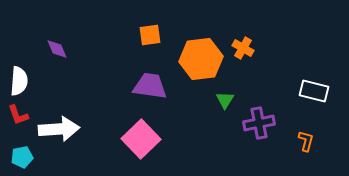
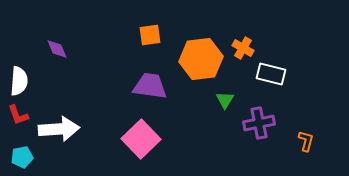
white rectangle: moved 43 px left, 17 px up
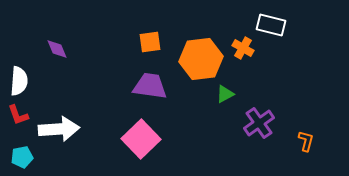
orange square: moved 7 px down
white rectangle: moved 49 px up
green triangle: moved 6 px up; rotated 30 degrees clockwise
purple cross: rotated 24 degrees counterclockwise
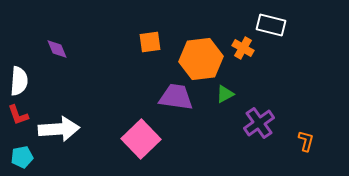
purple trapezoid: moved 26 px right, 11 px down
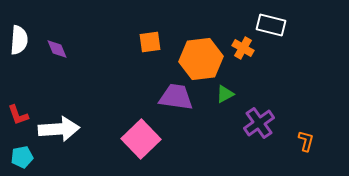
white semicircle: moved 41 px up
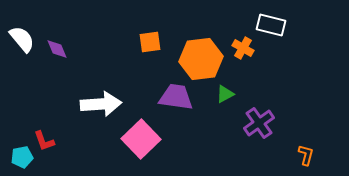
white semicircle: moved 3 px right, 1 px up; rotated 44 degrees counterclockwise
red L-shape: moved 26 px right, 26 px down
white arrow: moved 42 px right, 25 px up
orange L-shape: moved 14 px down
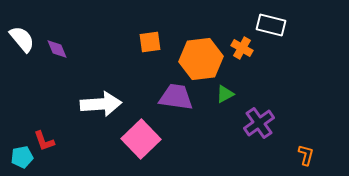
orange cross: moved 1 px left
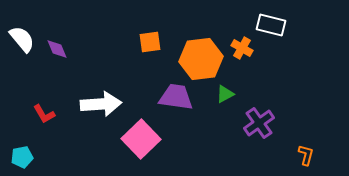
red L-shape: moved 27 px up; rotated 10 degrees counterclockwise
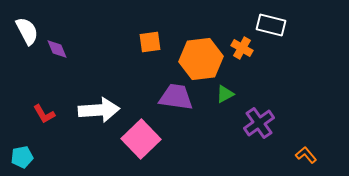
white semicircle: moved 5 px right, 8 px up; rotated 12 degrees clockwise
white arrow: moved 2 px left, 6 px down
orange L-shape: rotated 55 degrees counterclockwise
